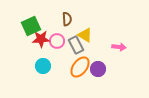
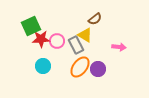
brown semicircle: moved 28 px right; rotated 56 degrees clockwise
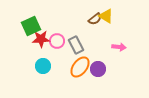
yellow triangle: moved 21 px right, 19 px up
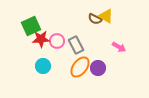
brown semicircle: rotated 64 degrees clockwise
pink arrow: rotated 24 degrees clockwise
purple circle: moved 1 px up
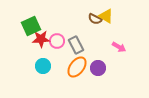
orange ellipse: moved 3 px left
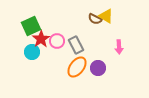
red star: rotated 30 degrees counterclockwise
pink arrow: rotated 56 degrees clockwise
cyan circle: moved 11 px left, 14 px up
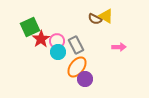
green square: moved 1 px left, 1 px down
pink arrow: rotated 88 degrees counterclockwise
cyan circle: moved 26 px right
purple circle: moved 13 px left, 11 px down
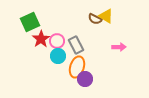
green square: moved 5 px up
cyan circle: moved 4 px down
orange ellipse: rotated 20 degrees counterclockwise
